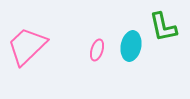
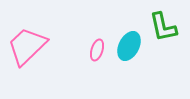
cyan ellipse: moved 2 px left; rotated 16 degrees clockwise
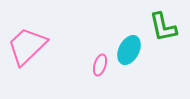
cyan ellipse: moved 4 px down
pink ellipse: moved 3 px right, 15 px down
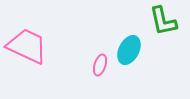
green L-shape: moved 6 px up
pink trapezoid: rotated 69 degrees clockwise
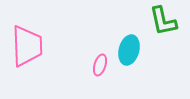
pink trapezoid: rotated 63 degrees clockwise
cyan ellipse: rotated 12 degrees counterclockwise
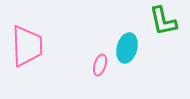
cyan ellipse: moved 2 px left, 2 px up
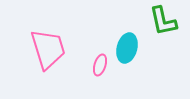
pink trapezoid: moved 21 px right, 3 px down; rotated 15 degrees counterclockwise
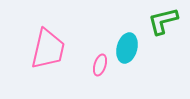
green L-shape: rotated 88 degrees clockwise
pink trapezoid: rotated 30 degrees clockwise
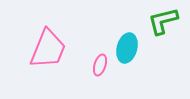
pink trapezoid: rotated 9 degrees clockwise
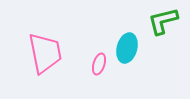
pink trapezoid: moved 3 px left, 4 px down; rotated 33 degrees counterclockwise
pink ellipse: moved 1 px left, 1 px up
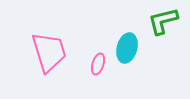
pink trapezoid: moved 4 px right, 1 px up; rotated 6 degrees counterclockwise
pink ellipse: moved 1 px left
